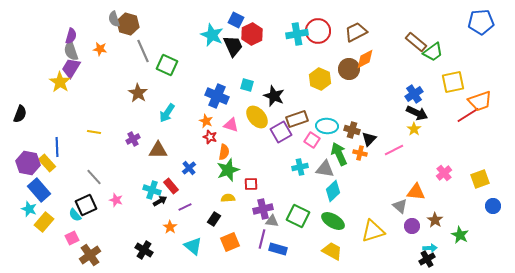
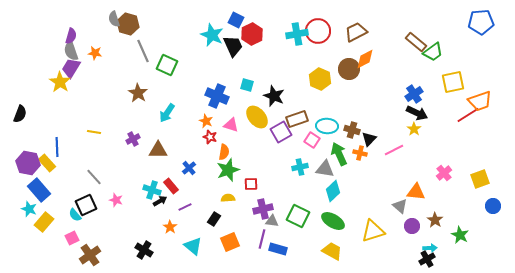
orange star at (100, 49): moved 5 px left, 4 px down
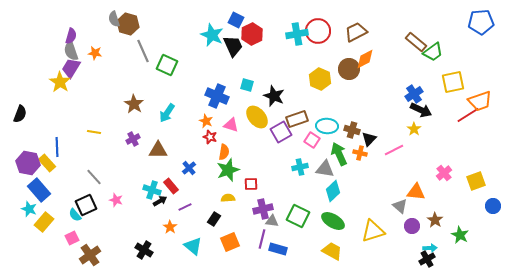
brown star at (138, 93): moved 4 px left, 11 px down
black arrow at (417, 113): moved 4 px right, 3 px up
yellow square at (480, 179): moved 4 px left, 2 px down
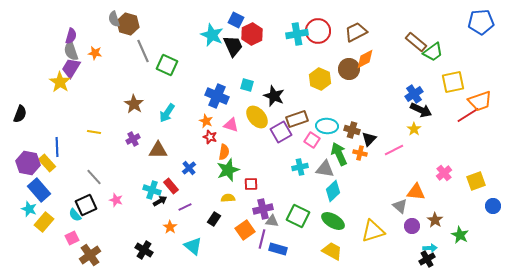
orange square at (230, 242): moved 15 px right, 12 px up; rotated 12 degrees counterclockwise
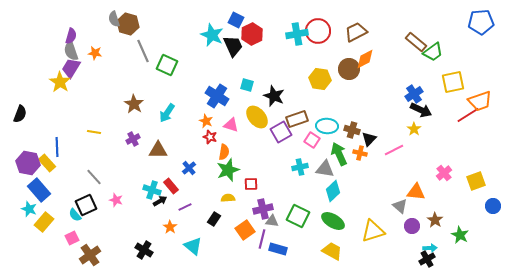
yellow hexagon at (320, 79): rotated 15 degrees counterclockwise
blue cross at (217, 96): rotated 10 degrees clockwise
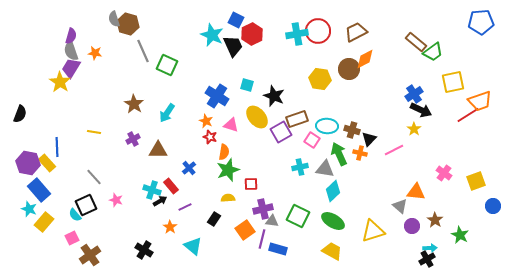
pink cross at (444, 173): rotated 14 degrees counterclockwise
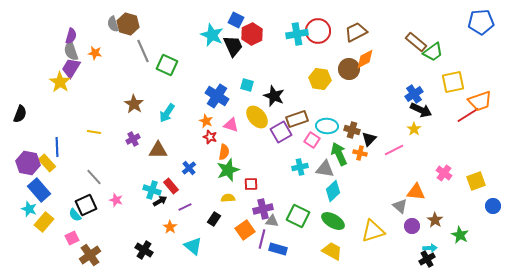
gray semicircle at (114, 19): moved 1 px left, 5 px down
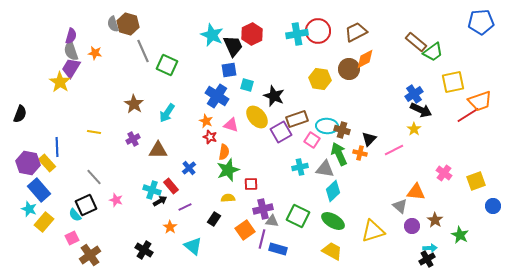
blue square at (236, 20): moved 7 px left, 50 px down; rotated 35 degrees counterclockwise
brown cross at (352, 130): moved 10 px left
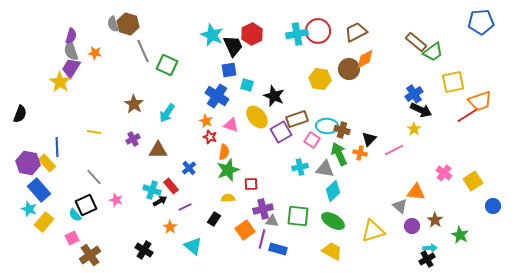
yellow square at (476, 181): moved 3 px left; rotated 12 degrees counterclockwise
green square at (298, 216): rotated 20 degrees counterclockwise
